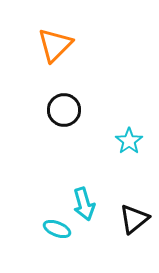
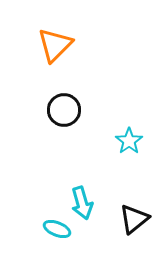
cyan arrow: moved 2 px left, 1 px up
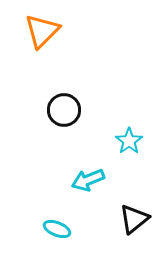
orange triangle: moved 13 px left, 14 px up
cyan arrow: moved 6 px right, 23 px up; rotated 84 degrees clockwise
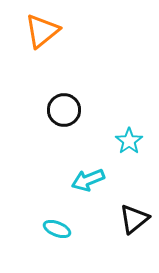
orange triangle: rotated 6 degrees clockwise
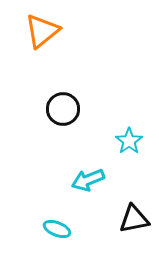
black circle: moved 1 px left, 1 px up
black triangle: rotated 28 degrees clockwise
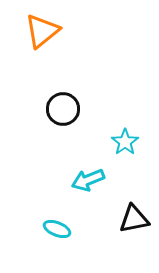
cyan star: moved 4 px left, 1 px down
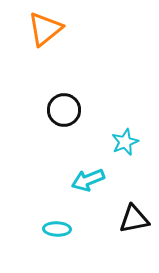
orange triangle: moved 3 px right, 2 px up
black circle: moved 1 px right, 1 px down
cyan star: rotated 12 degrees clockwise
cyan ellipse: rotated 20 degrees counterclockwise
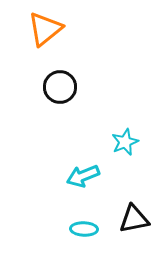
black circle: moved 4 px left, 23 px up
cyan arrow: moved 5 px left, 4 px up
cyan ellipse: moved 27 px right
